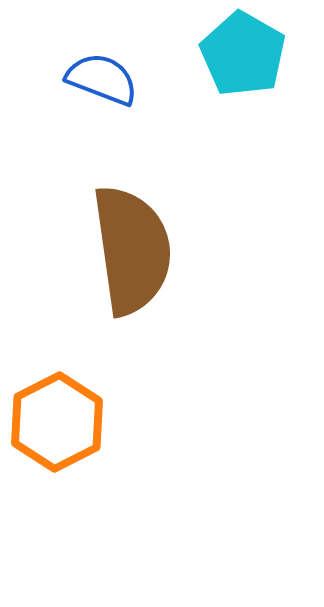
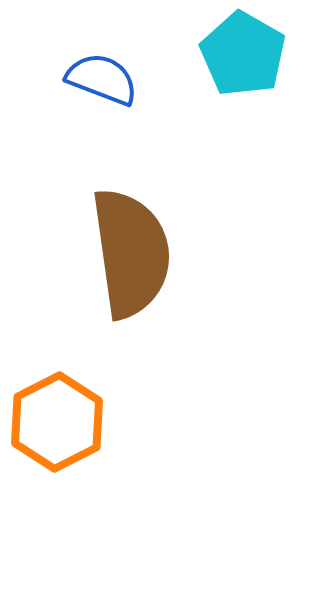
brown semicircle: moved 1 px left, 3 px down
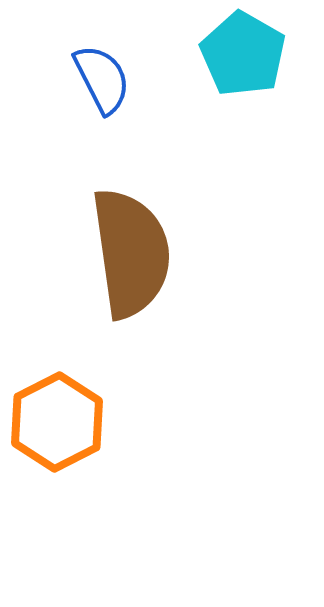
blue semicircle: rotated 42 degrees clockwise
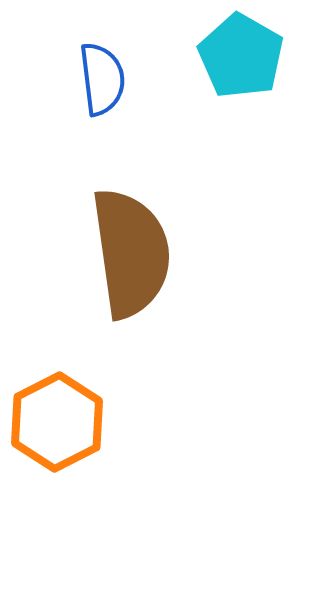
cyan pentagon: moved 2 px left, 2 px down
blue semicircle: rotated 20 degrees clockwise
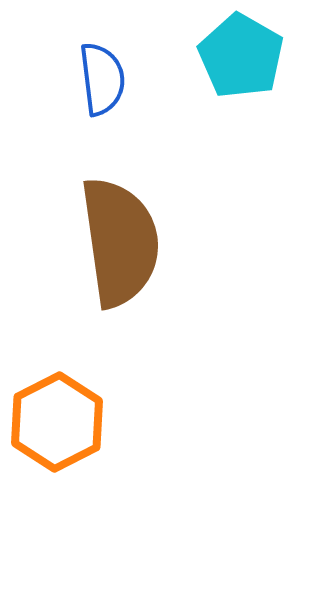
brown semicircle: moved 11 px left, 11 px up
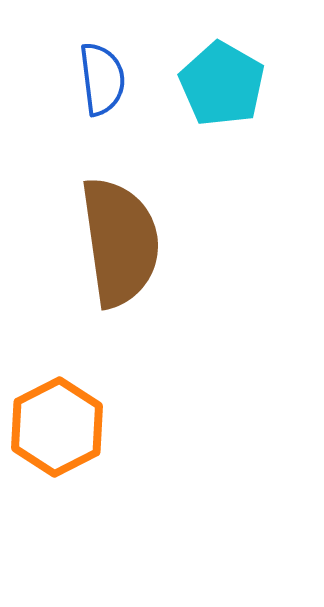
cyan pentagon: moved 19 px left, 28 px down
orange hexagon: moved 5 px down
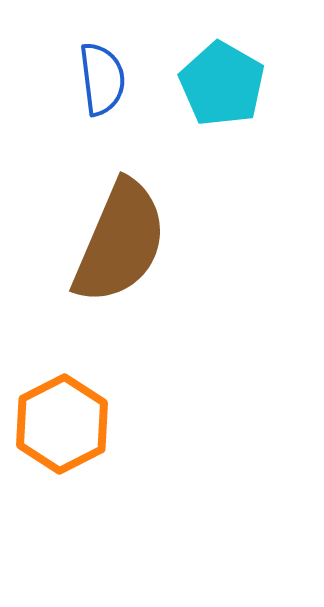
brown semicircle: rotated 31 degrees clockwise
orange hexagon: moved 5 px right, 3 px up
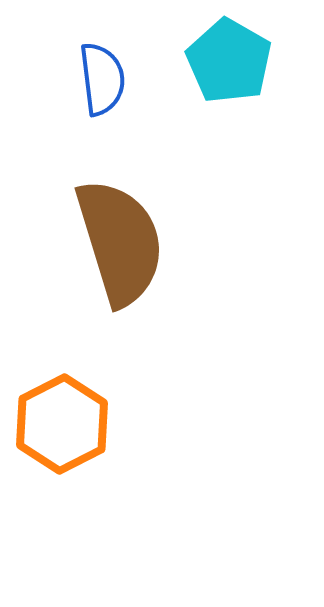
cyan pentagon: moved 7 px right, 23 px up
brown semicircle: rotated 40 degrees counterclockwise
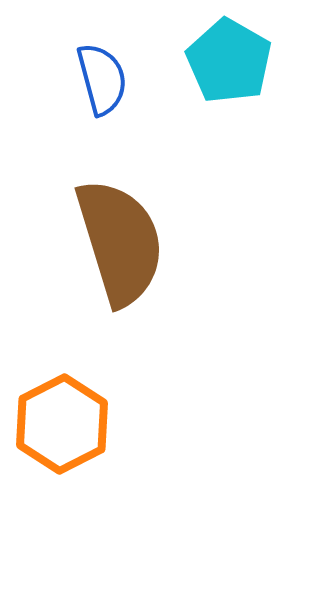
blue semicircle: rotated 8 degrees counterclockwise
